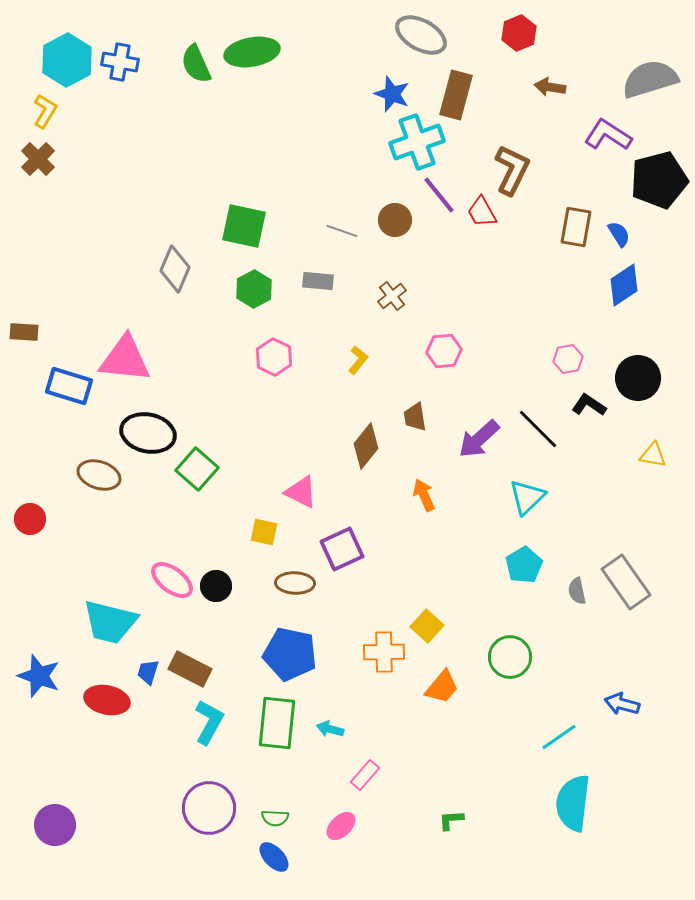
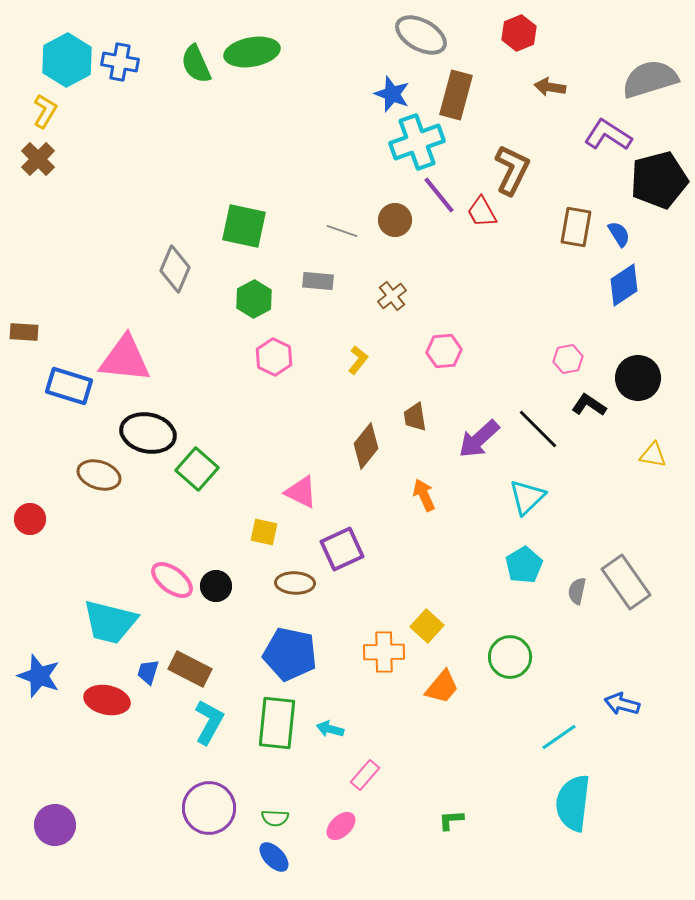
green hexagon at (254, 289): moved 10 px down
gray semicircle at (577, 591): rotated 24 degrees clockwise
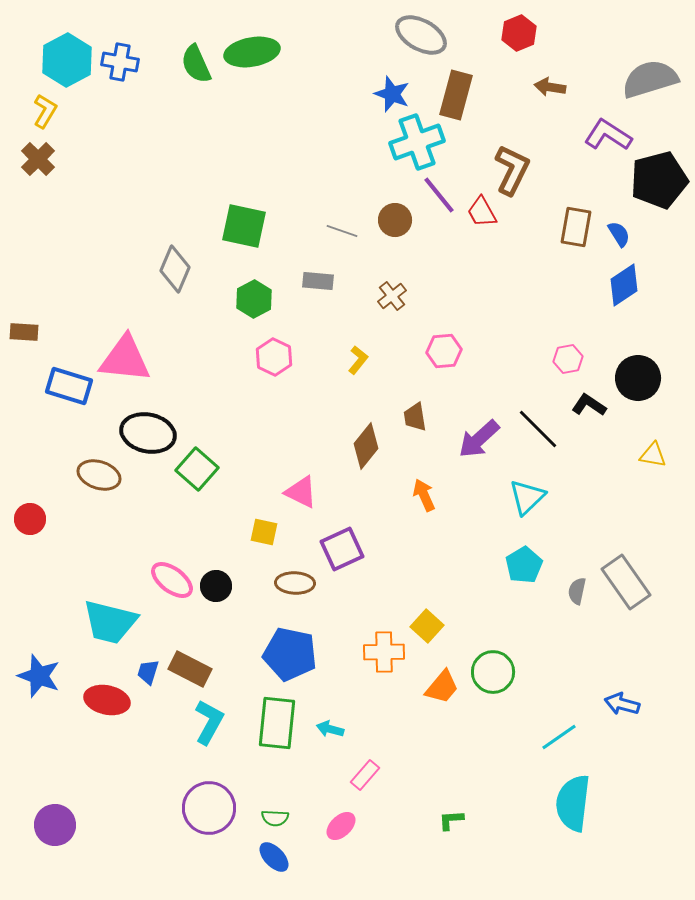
green circle at (510, 657): moved 17 px left, 15 px down
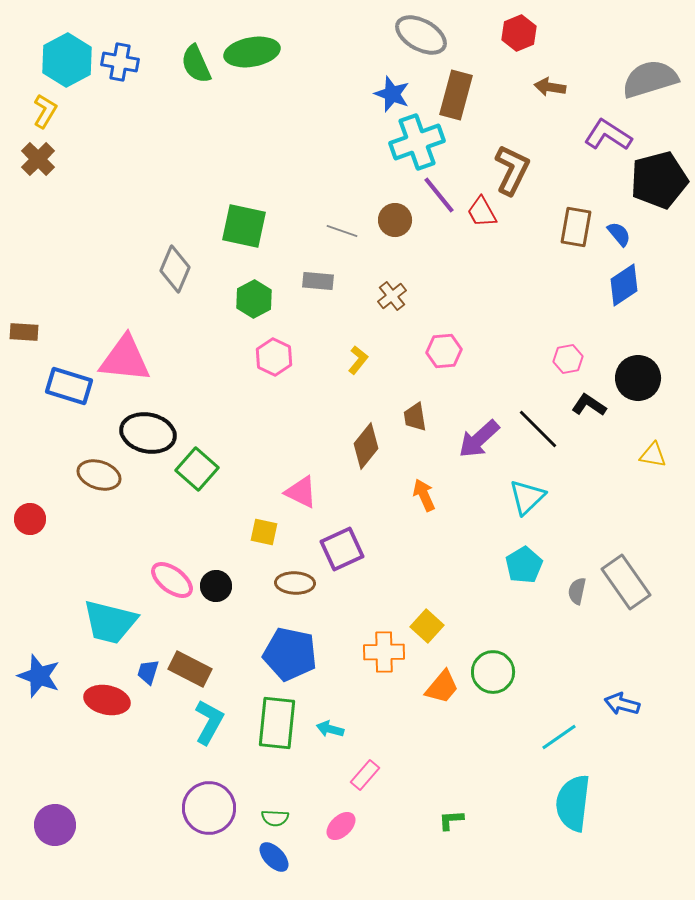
blue semicircle at (619, 234): rotated 8 degrees counterclockwise
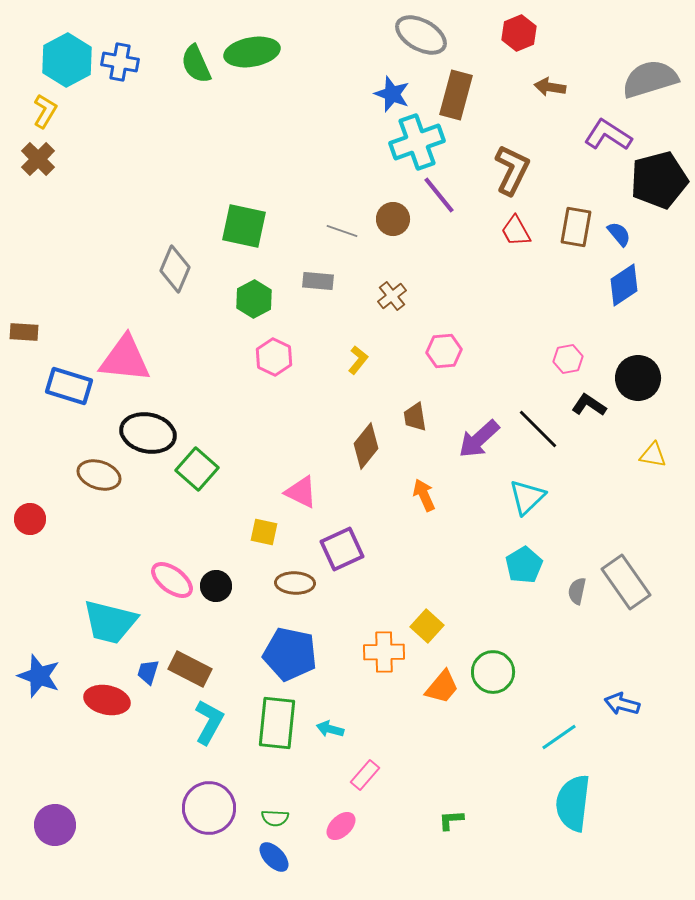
red trapezoid at (482, 212): moved 34 px right, 19 px down
brown circle at (395, 220): moved 2 px left, 1 px up
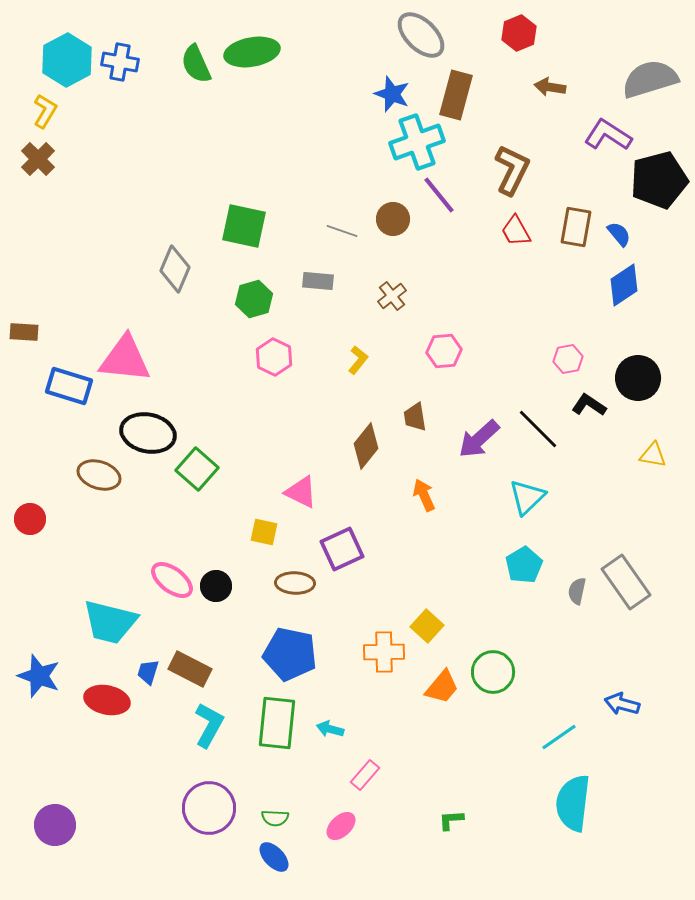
gray ellipse at (421, 35): rotated 15 degrees clockwise
green hexagon at (254, 299): rotated 12 degrees clockwise
cyan L-shape at (209, 722): moved 3 px down
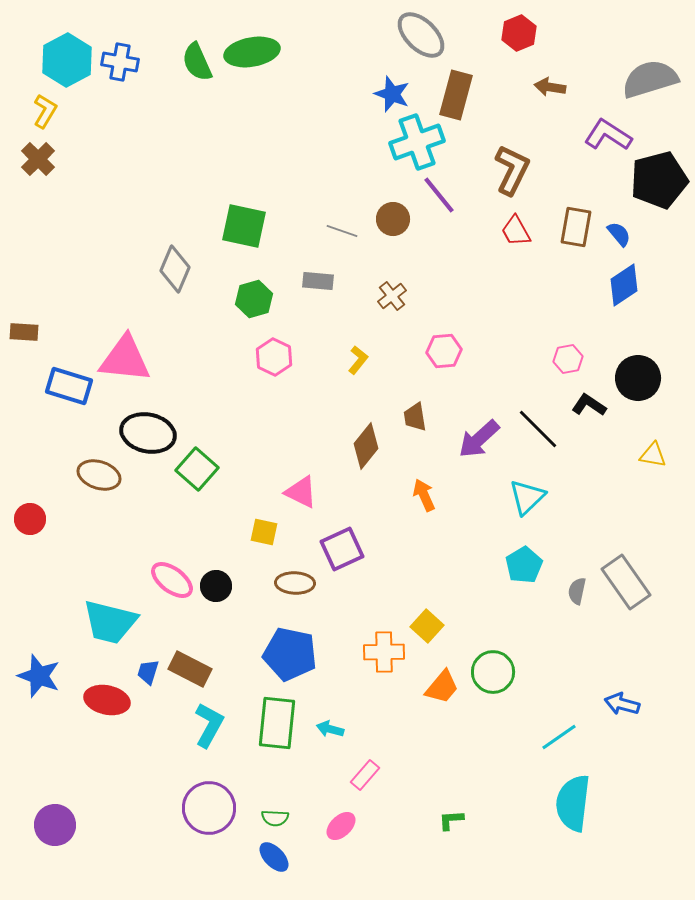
green semicircle at (196, 64): moved 1 px right, 2 px up
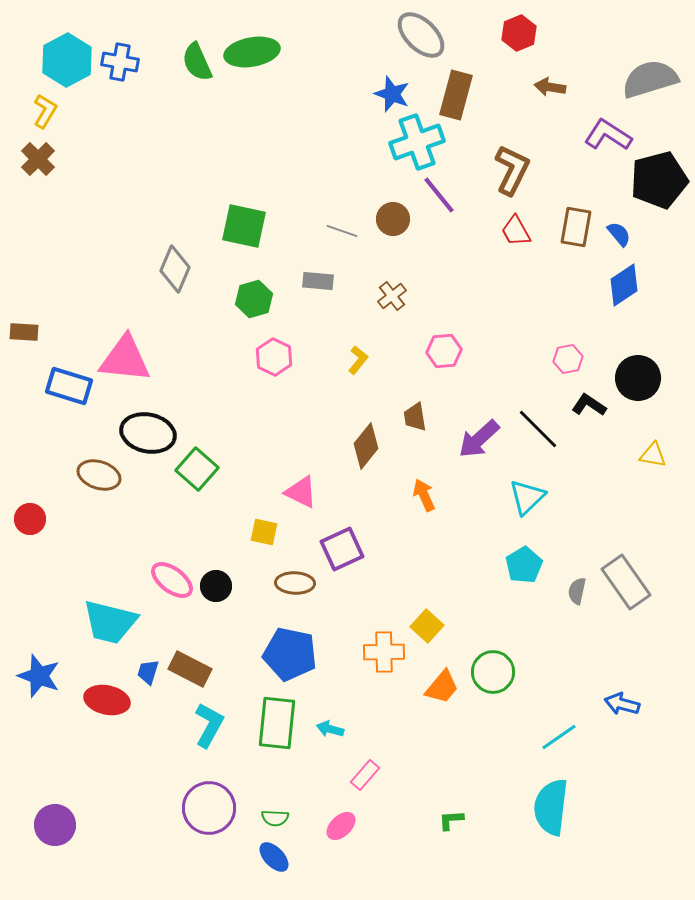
cyan semicircle at (573, 803): moved 22 px left, 4 px down
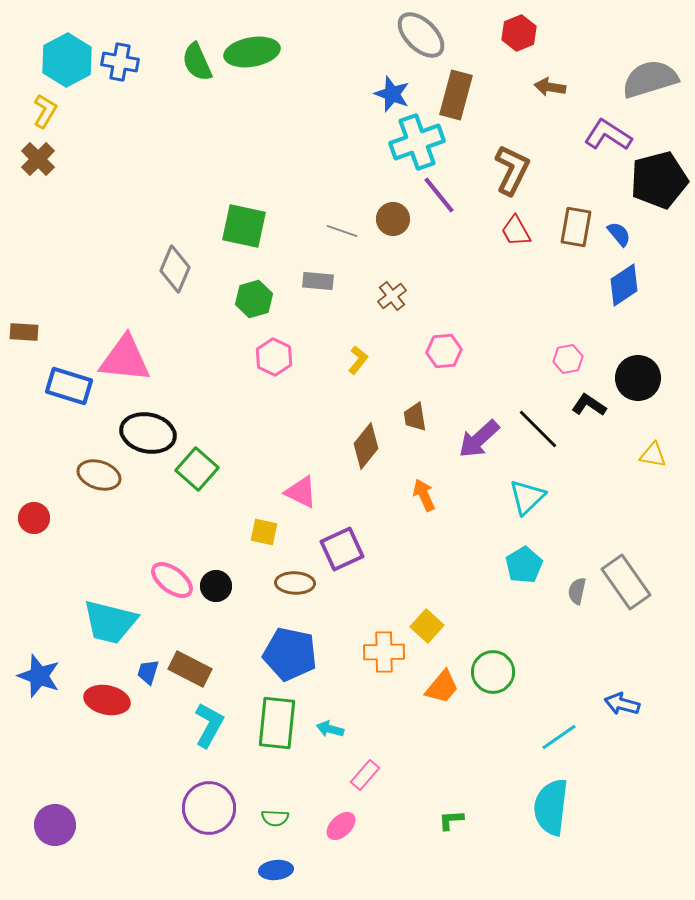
red circle at (30, 519): moved 4 px right, 1 px up
blue ellipse at (274, 857): moved 2 px right, 13 px down; rotated 52 degrees counterclockwise
